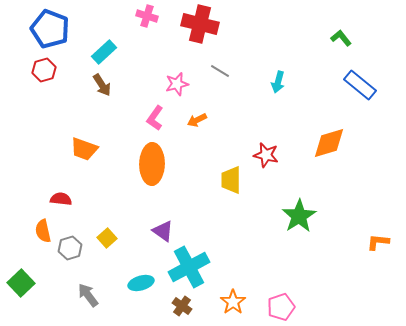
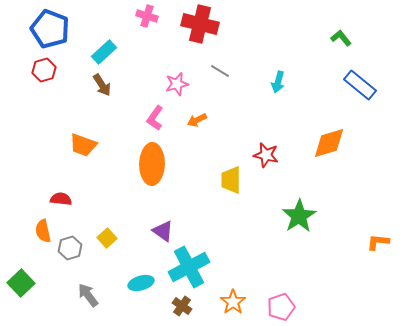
orange trapezoid: moved 1 px left, 4 px up
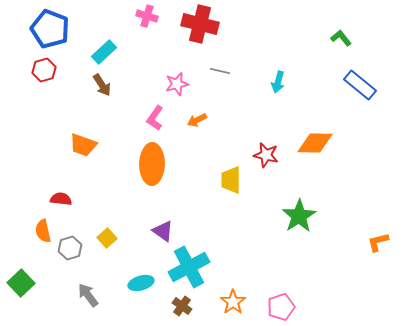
gray line: rotated 18 degrees counterclockwise
orange diamond: moved 14 px left; rotated 18 degrees clockwise
orange L-shape: rotated 20 degrees counterclockwise
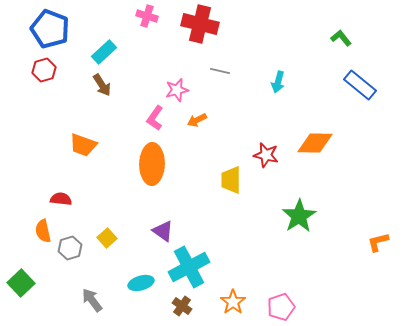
pink star: moved 6 px down
gray arrow: moved 4 px right, 5 px down
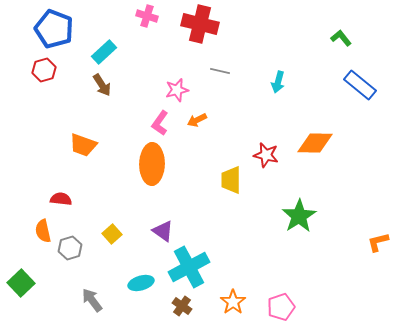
blue pentagon: moved 4 px right
pink L-shape: moved 5 px right, 5 px down
yellow square: moved 5 px right, 4 px up
